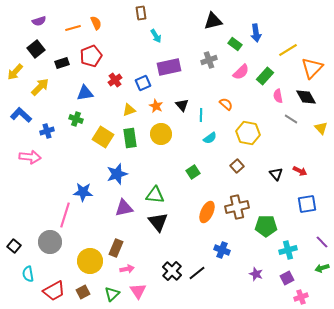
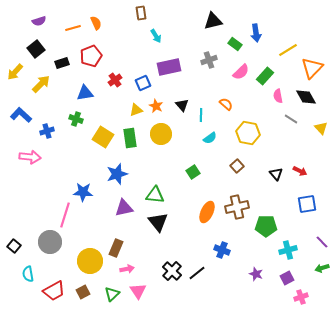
yellow arrow at (40, 87): moved 1 px right, 3 px up
yellow triangle at (129, 110): moved 7 px right
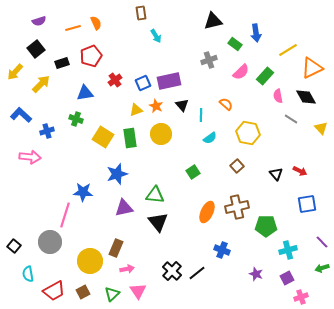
purple rectangle at (169, 67): moved 14 px down
orange triangle at (312, 68): rotated 20 degrees clockwise
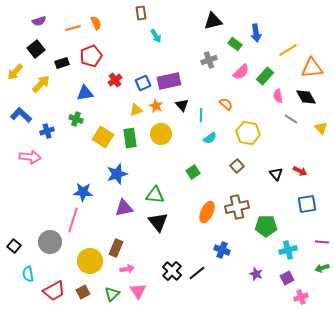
orange triangle at (312, 68): rotated 20 degrees clockwise
pink line at (65, 215): moved 8 px right, 5 px down
purple line at (322, 242): rotated 40 degrees counterclockwise
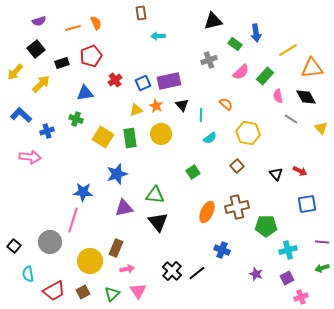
cyan arrow at (156, 36): moved 2 px right; rotated 120 degrees clockwise
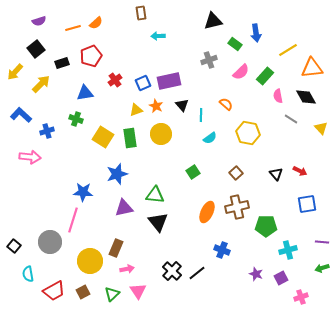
orange semicircle at (96, 23): rotated 72 degrees clockwise
brown square at (237, 166): moved 1 px left, 7 px down
purple square at (287, 278): moved 6 px left
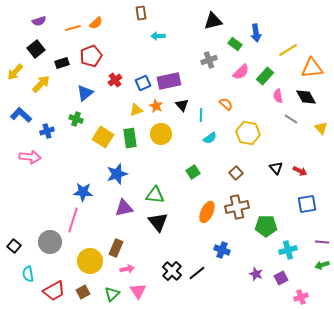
blue triangle at (85, 93): rotated 30 degrees counterclockwise
black triangle at (276, 174): moved 6 px up
green arrow at (322, 268): moved 3 px up
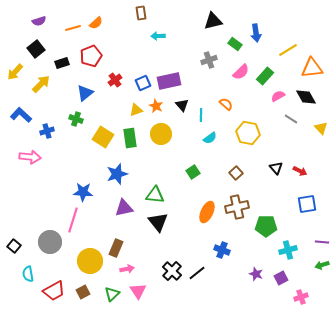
pink semicircle at (278, 96): rotated 72 degrees clockwise
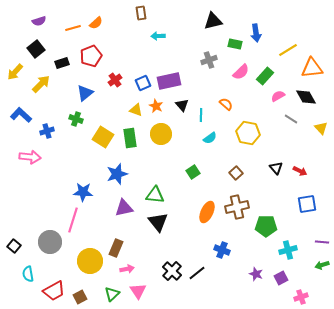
green rectangle at (235, 44): rotated 24 degrees counterclockwise
yellow triangle at (136, 110): rotated 40 degrees clockwise
brown square at (83, 292): moved 3 px left, 5 px down
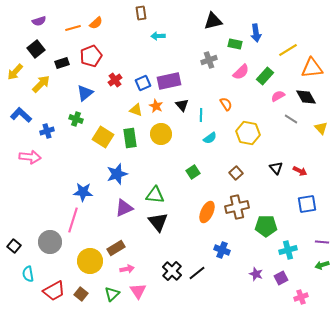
orange semicircle at (226, 104): rotated 16 degrees clockwise
purple triangle at (124, 208): rotated 12 degrees counterclockwise
brown rectangle at (116, 248): rotated 36 degrees clockwise
brown square at (80, 297): moved 1 px right, 3 px up; rotated 24 degrees counterclockwise
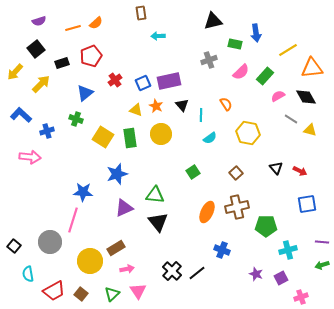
yellow triangle at (321, 128): moved 11 px left, 2 px down; rotated 32 degrees counterclockwise
